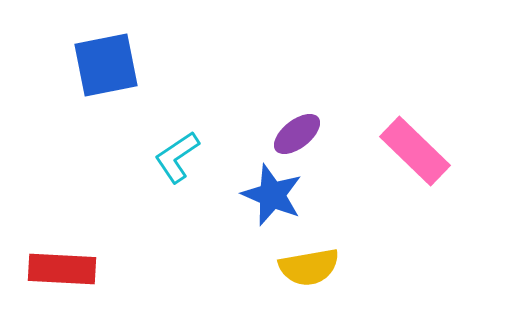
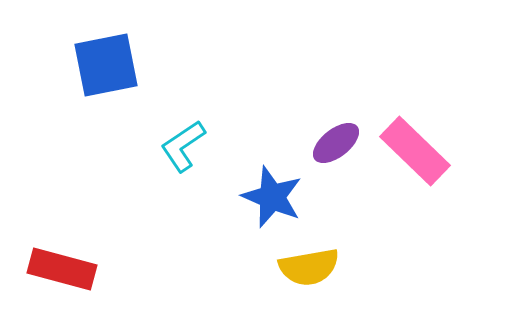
purple ellipse: moved 39 px right, 9 px down
cyan L-shape: moved 6 px right, 11 px up
blue star: moved 2 px down
red rectangle: rotated 12 degrees clockwise
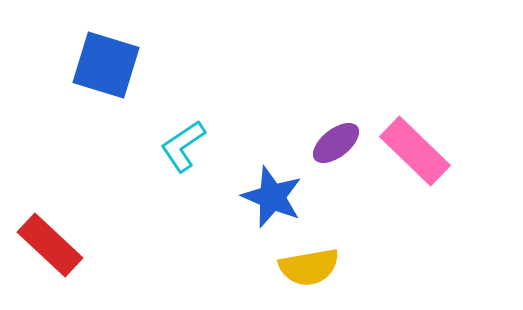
blue square: rotated 28 degrees clockwise
red rectangle: moved 12 px left, 24 px up; rotated 28 degrees clockwise
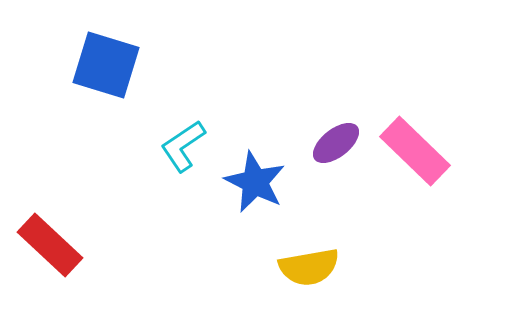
blue star: moved 17 px left, 15 px up; rotated 4 degrees clockwise
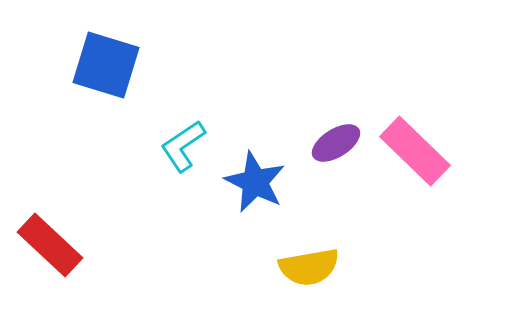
purple ellipse: rotated 6 degrees clockwise
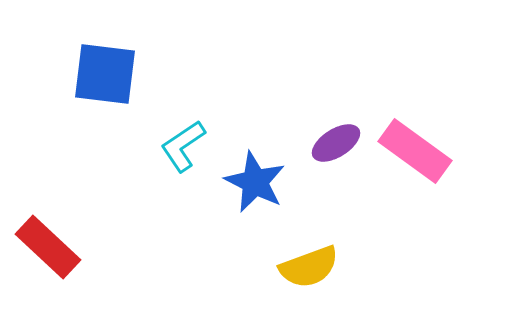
blue square: moved 1 px left, 9 px down; rotated 10 degrees counterclockwise
pink rectangle: rotated 8 degrees counterclockwise
red rectangle: moved 2 px left, 2 px down
yellow semicircle: rotated 10 degrees counterclockwise
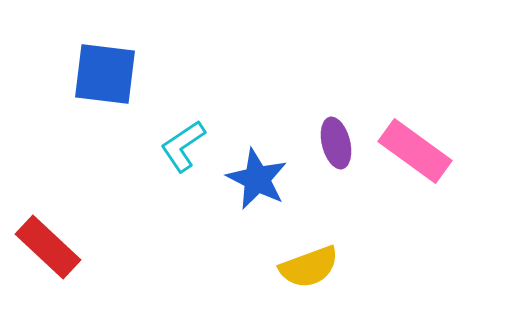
purple ellipse: rotated 72 degrees counterclockwise
blue star: moved 2 px right, 3 px up
